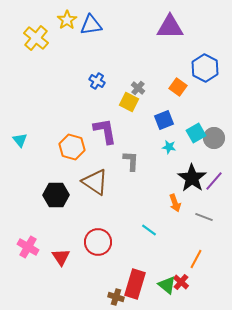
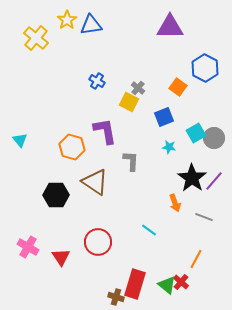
blue square: moved 3 px up
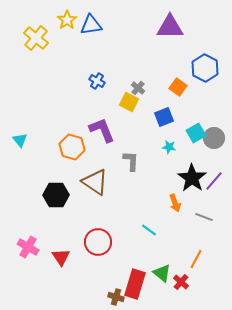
purple L-shape: moved 3 px left, 1 px up; rotated 12 degrees counterclockwise
green triangle: moved 5 px left, 12 px up
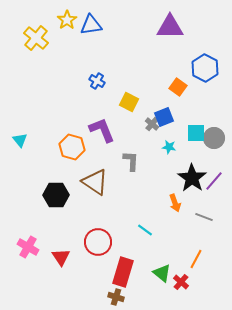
gray cross: moved 14 px right, 36 px down
cyan square: rotated 30 degrees clockwise
cyan line: moved 4 px left
red rectangle: moved 12 px left, 12 px up
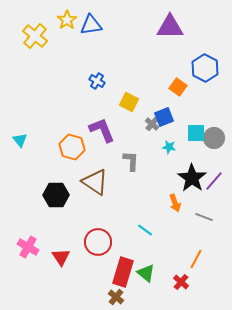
yellow cross: moved 1 px left, 2 px up
green triangle: moved 16 px left
brown cross: rotated 21 degrees clockwise
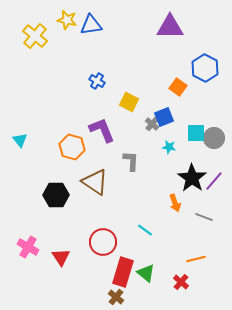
yellow star: rotated 24 degrees counterclockwise
red circle: moved 5 px right
orange line: rotated 48 degrees clockwise
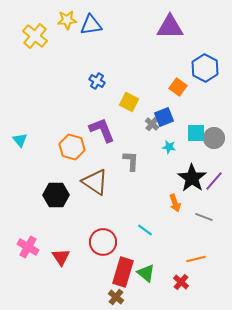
yellow star: rotated 18 degrees counterclockwise
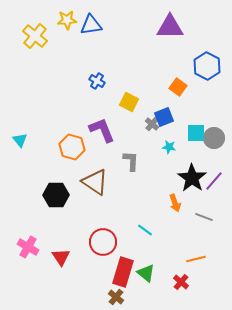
blue hexagon: moved 2 px right, 2 px up
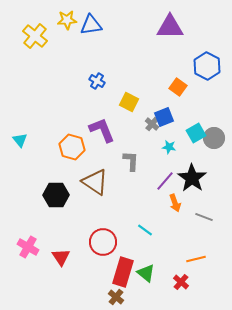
cyan square: rotated 30 degrees counterclockwise
purple line: moved 49 px left
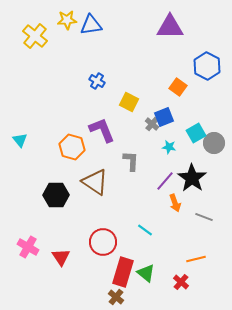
gray circle: moved 5 px down
